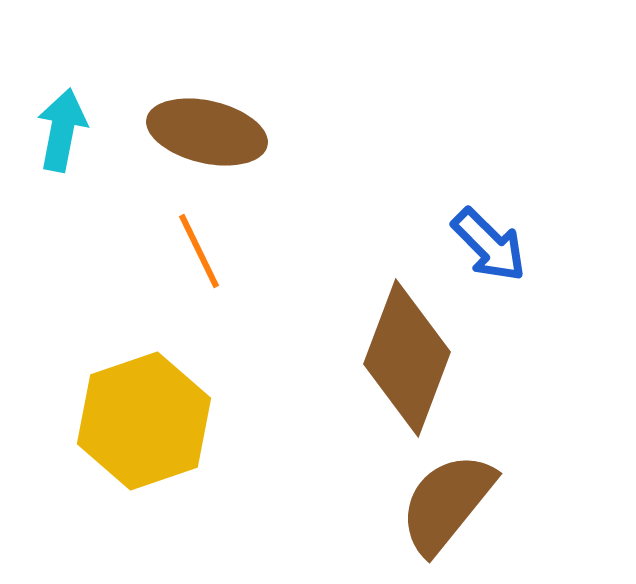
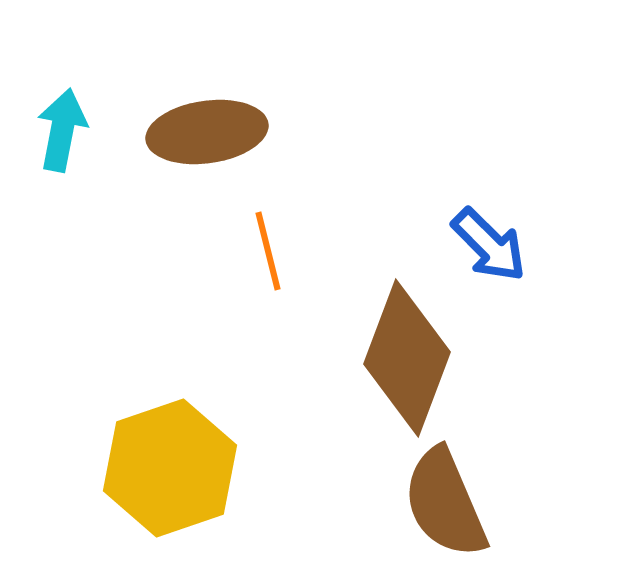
brown ellipse: rotated 21 degrees counterclockwise
orange line: moved 69 px right; rotated 12 degrees clockwise
yellow hexagon: moved 26 px right, 47 px down
brown semicircle: moved 2 px left; rotated 62 degrees counterclockwise
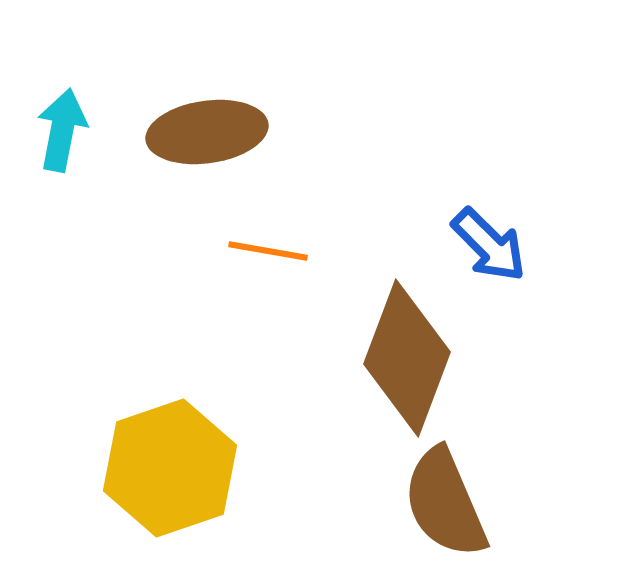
orange line: rotated 66 degrees counterclockwise
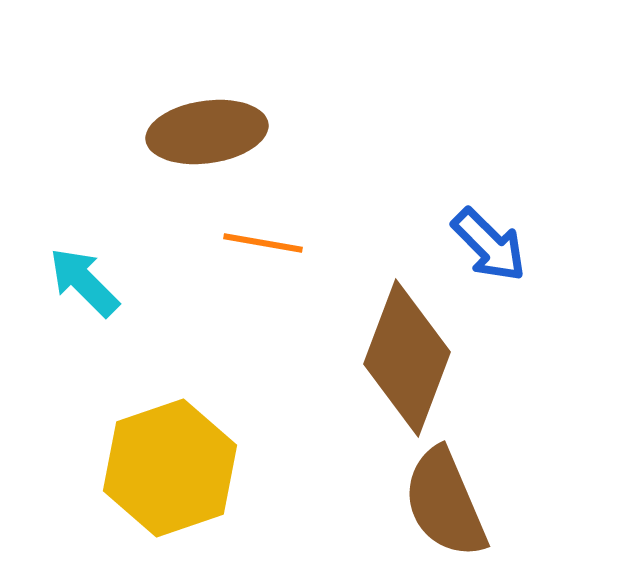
cyan arrow: moved 22 px right, 152 px down; rotated 56 degrees counterclockwise
orange line: moved 5 px left, 8 px up
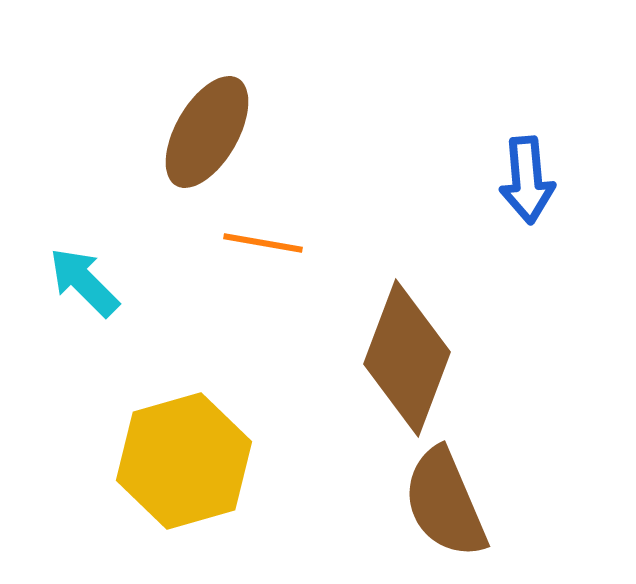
brown ellipse: rotated 52 degrees counterclockwise
blue arrow: moved 38 px right, 65 px up; rotated 40 degrees clockwise
yellow hexagon: moved 14 px right, 7 px up; rotated 3 degrees clockwise
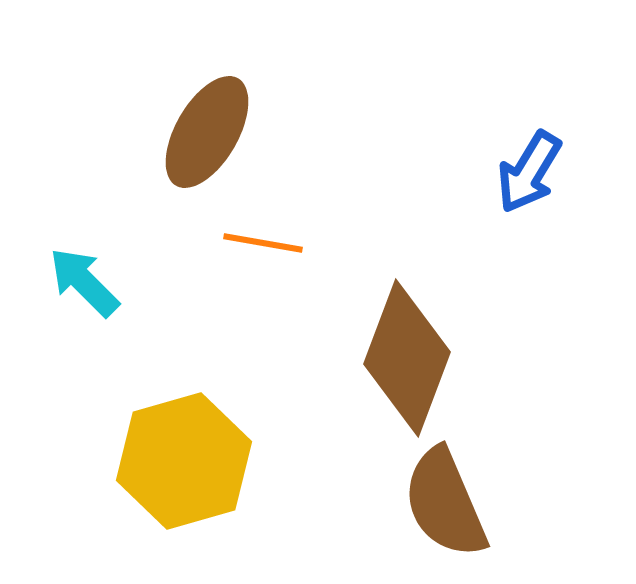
blue arrow: moved 2 px right, 8 px up; rotated 36 degrees clockwise
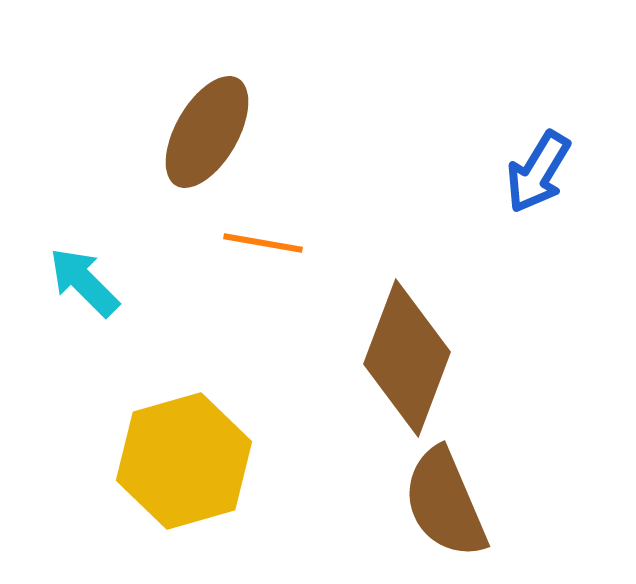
blue arrow: moved 9 px right
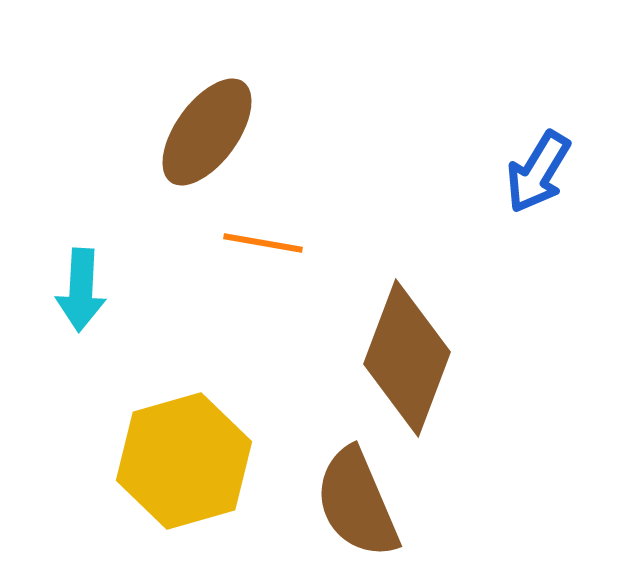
brown ellipse: rotated 6 degrees clockwise
cyan arrow: moved 3 px left, 8 px down; rotated 132 degrees counterclockwise
brown semicircle: moved 88 px left
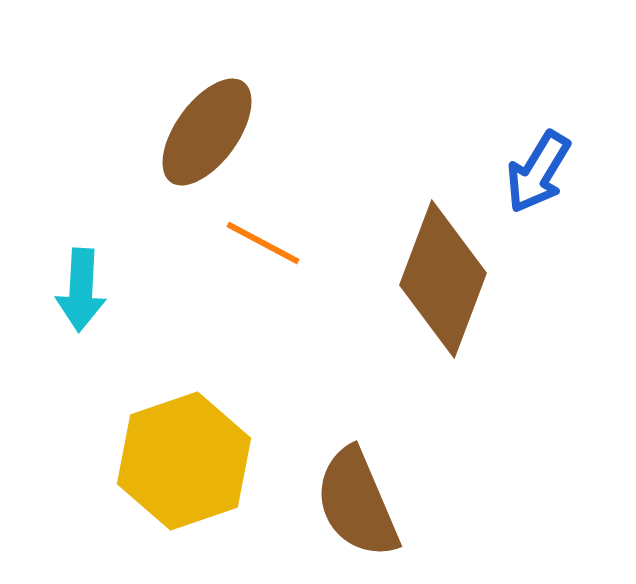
orange line: rotated 18 degrees clockwise
brown diamond: moved 36 px right, 79 px up
yellow hexagon: rotated 3 degrees counterclockwise
